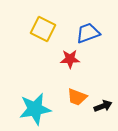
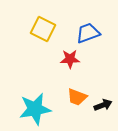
black arrow: moved 1 px up
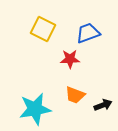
orange trapezoid: moved 2 px left, 2 px up
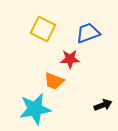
orange trapezoid: moved 21 px left, 14 px up
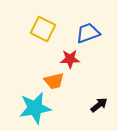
orange trapezoid: rotated 35 degrees counterclockwise
black arrow: moved 4 px left; rotated 18 degrees counterclockwise
cyan star: moved 1 px up
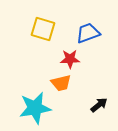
yellow square: rotated 10 degrees counterclockwise
orange trapezoid: moved 7 px right, 2 px down
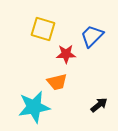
blue trapezoid: moved 4 px right, 3 px down; rotated 25 degrees counterclockwise
red star: moved 4 px left, 5 px up
orange trapezoid: moved 4 px left, 1 px up
cyan star: moved 1 px left, 1 px up
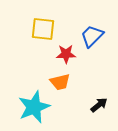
yellow square: rotated 10 degrees counterclockwise
orange trapezoid: moved 3 px right
cyan star: rotated 12 degrees counterclockwise
